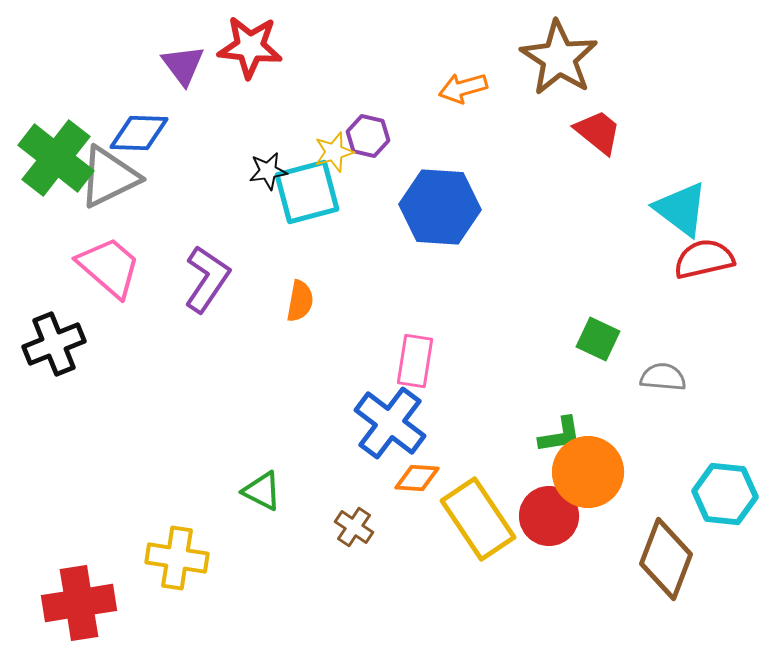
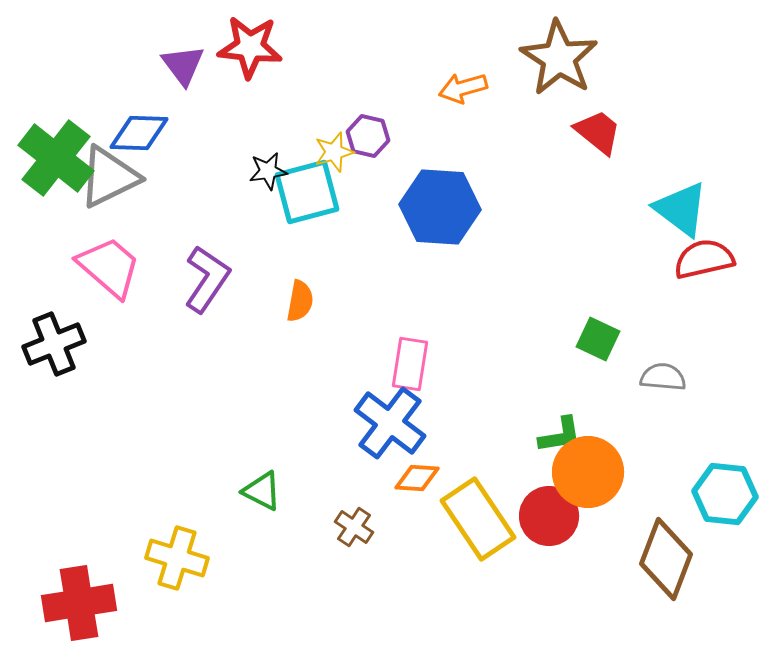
pink rectangle: moved 5 px left, 3 px down
yellow cross: rotated 8 degrees clockwise
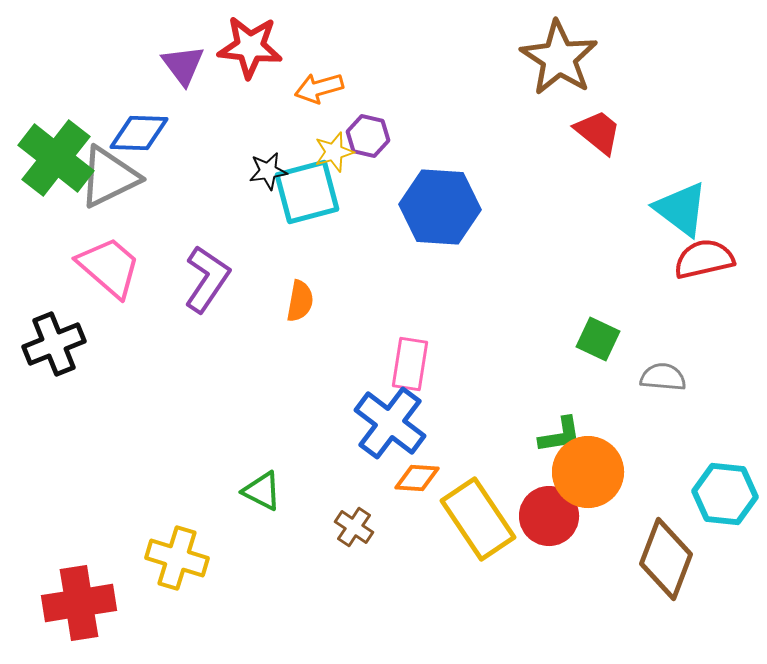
orange arrow: moved 144 px left
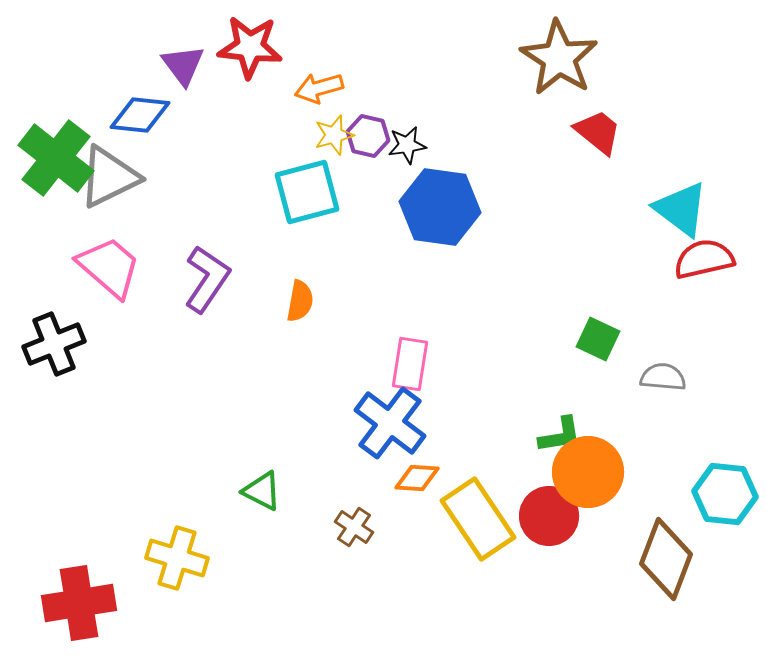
blue diamond: moved 1 px right, 18 px up; rotated 4 degrees clockwise
yellow star: moved 17 px up
black star: moved 139 px right, 26 px up
blue hexagon: rotated 4 degrees clockwise
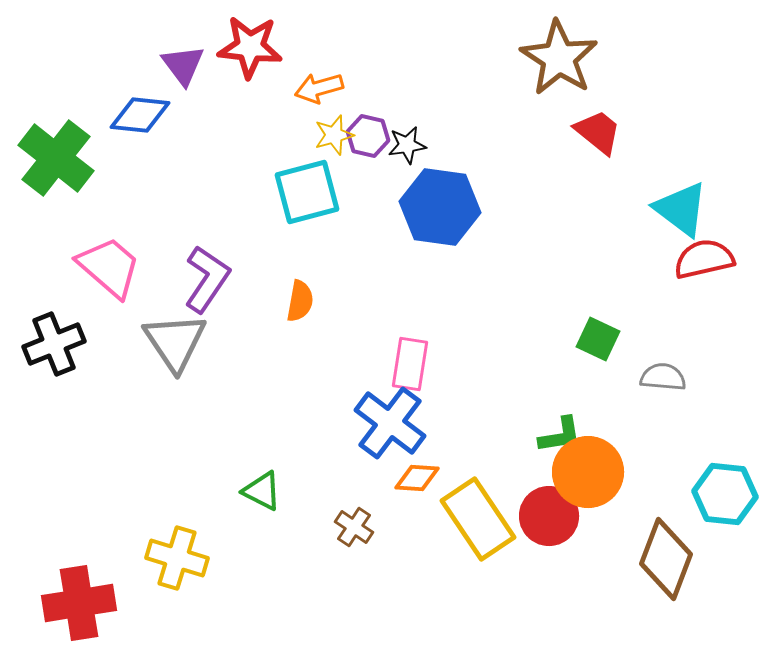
gray triangle: moved 66 px right, 165 px down; rotated 38 degrees counterclockwise
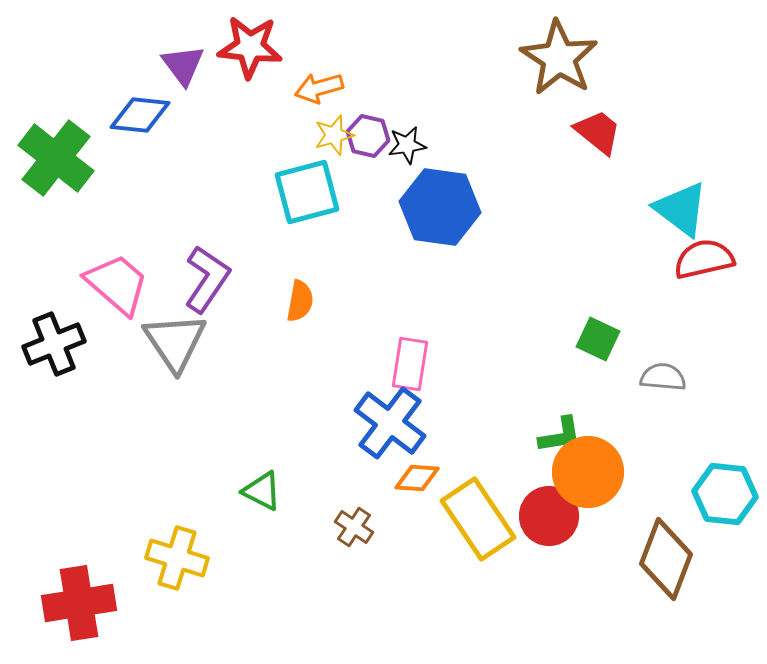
pink trapezoid: moved 8 px right, 17 px down
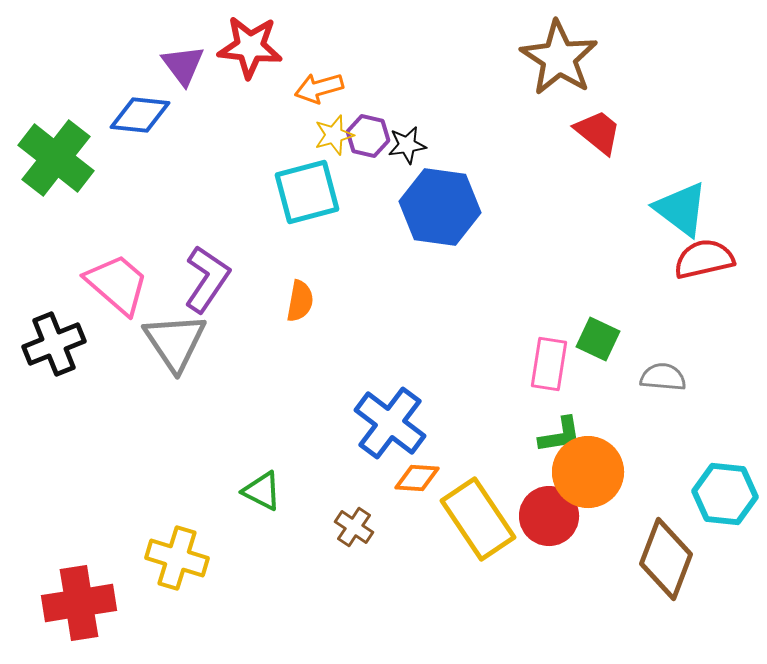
pink rectangle: moved 139 px right
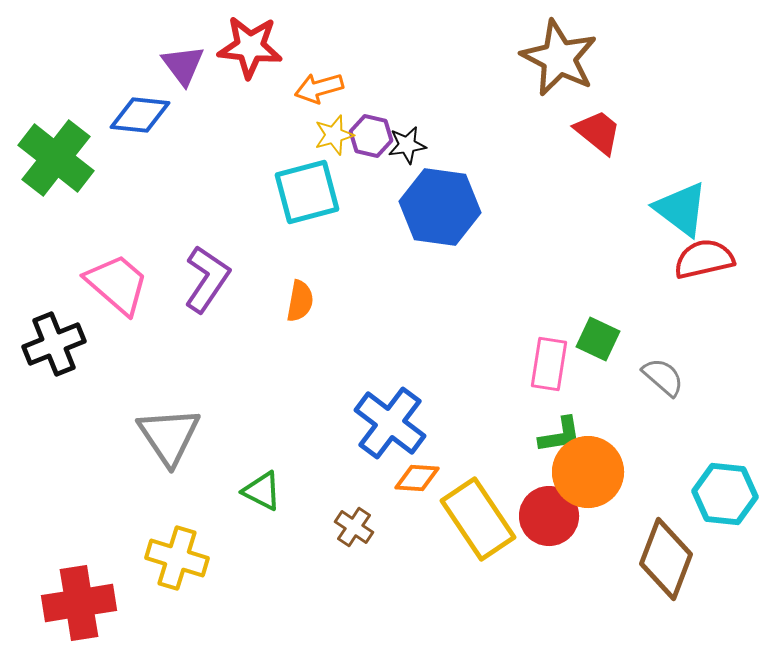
brown star: rotated 6 degrees counterclockwise
purple hexagon: moved 3 px right
gray triangle: moved 6 px left, 94 px down
gray semicircle: rotated 36 degrees clockwise
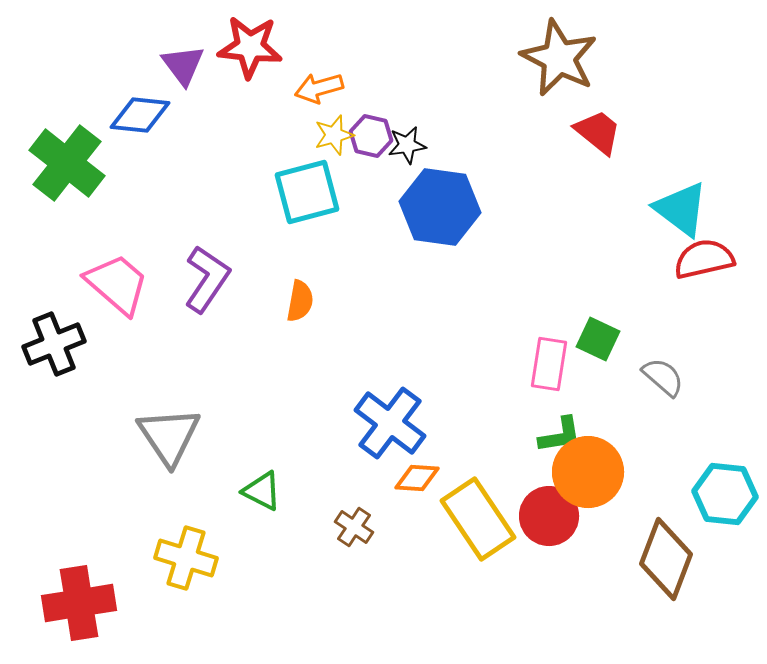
green cross: moved 11 px right, 5 px down
yellow cross: moved 9 px right
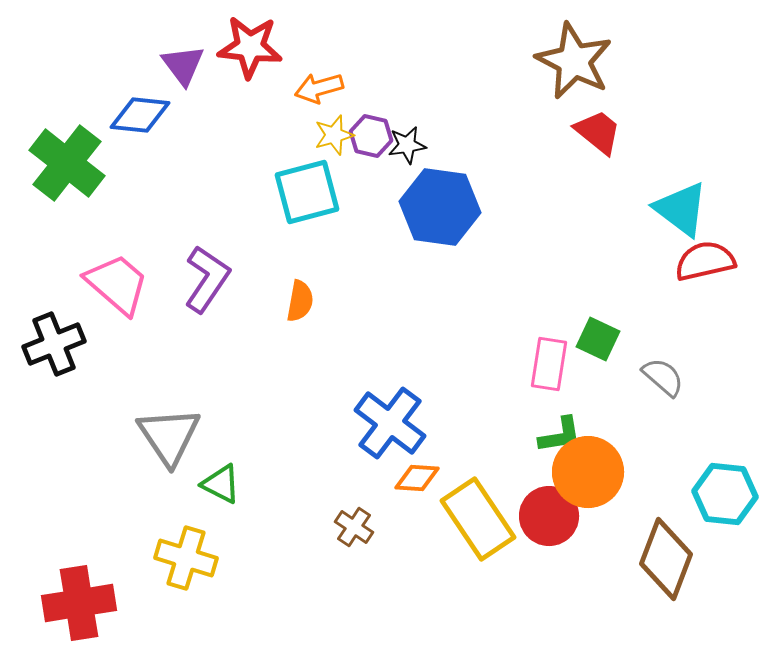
brown star: moved 15 px right, 3 px down
red semicircle: moved 1 px right, 2 px down
green triangle: moved 41 px left, 7 px up
